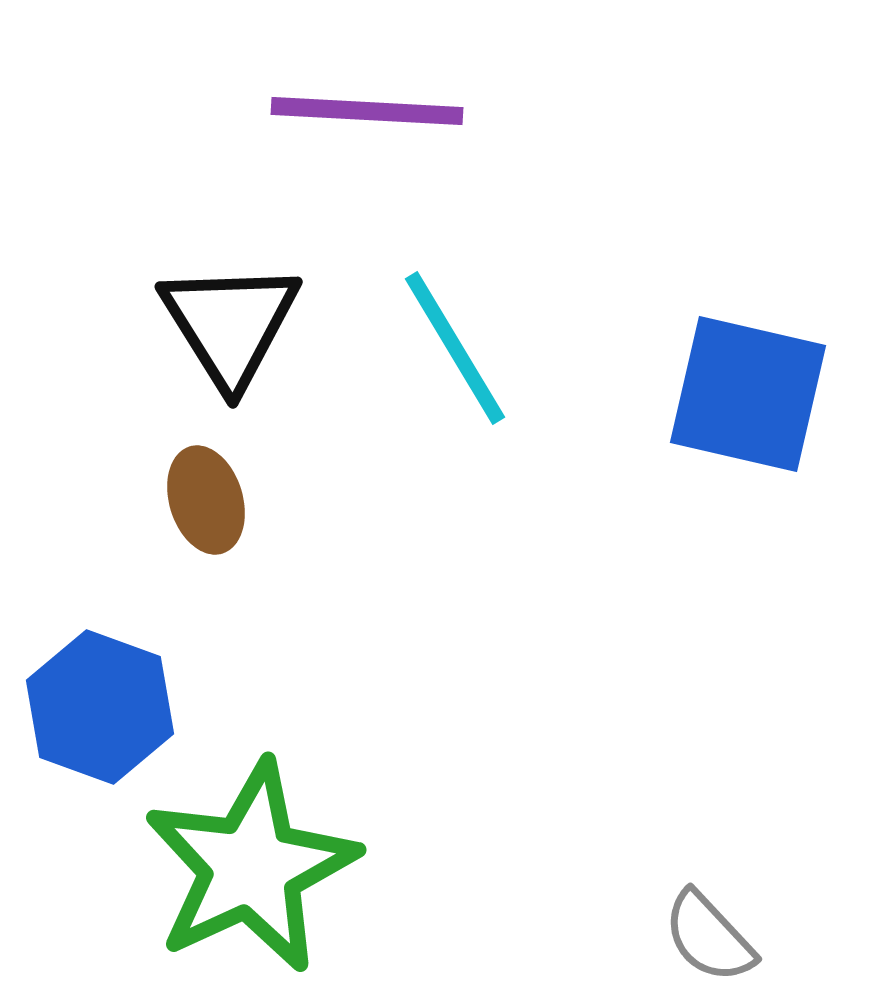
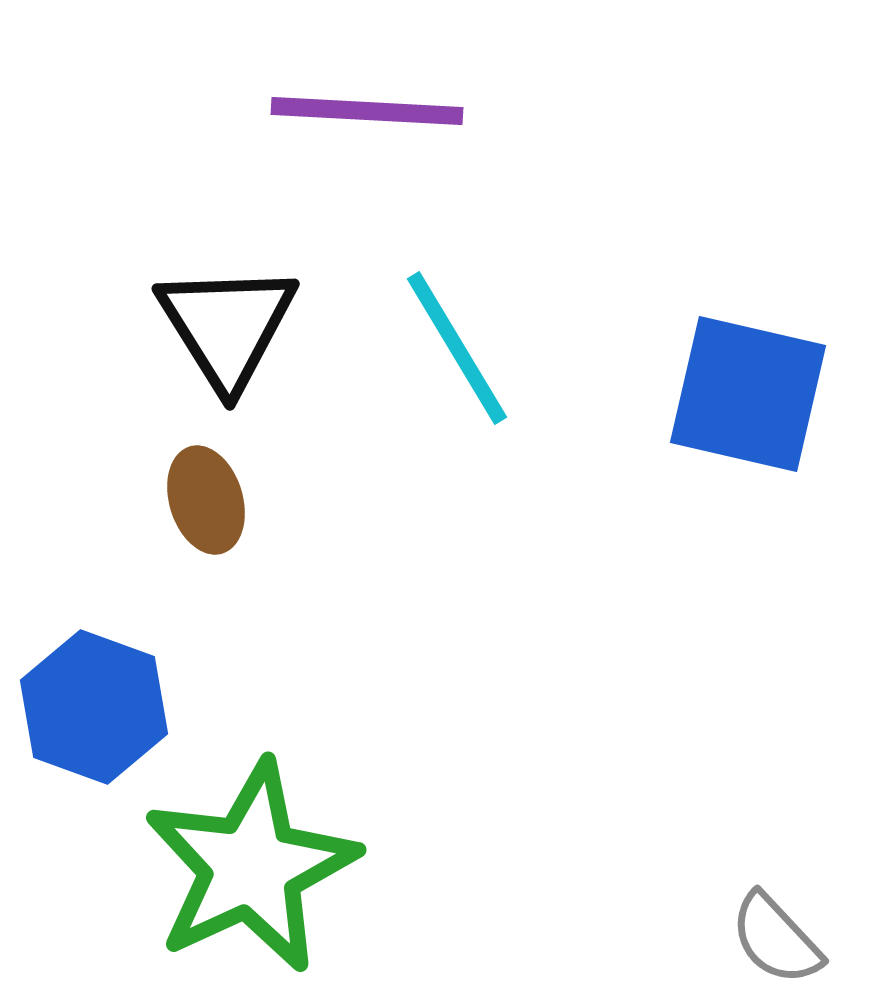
black triangle: moved 3 px left, 2 px down
cyan line: moved 2 px right
blue hexagon: moved 6 px left
gray semicircle: moved 67 px right, 2 px down
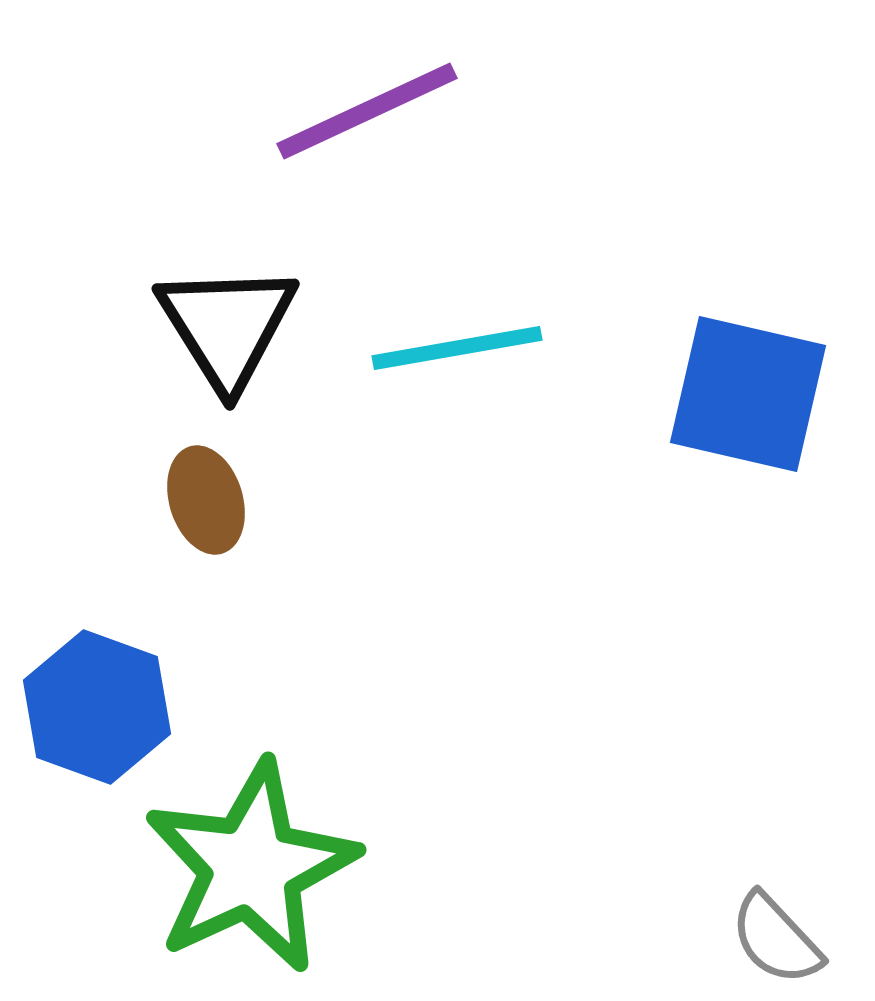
purple line: rotated 28 degrees counterclockwise
cyan line: rotated 69 degrees counterclockwise
blue hexagon: moved 3 px right
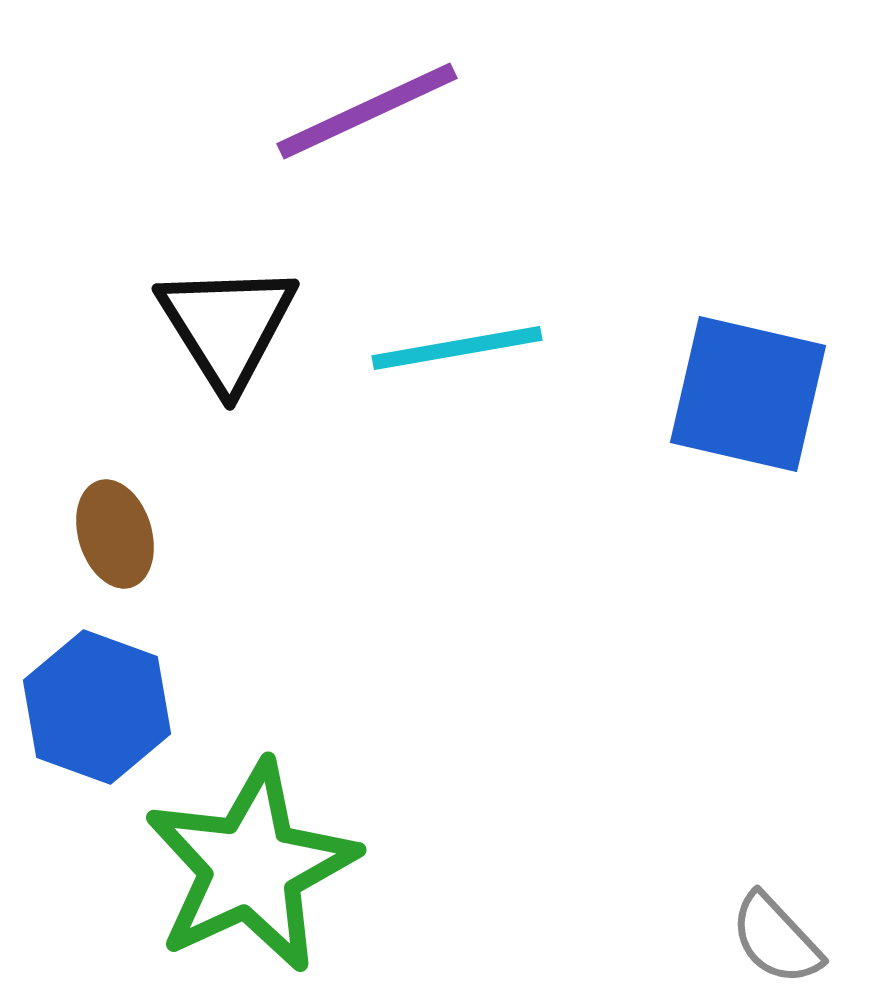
brown ellipse: moved 91 px left, 34 px down
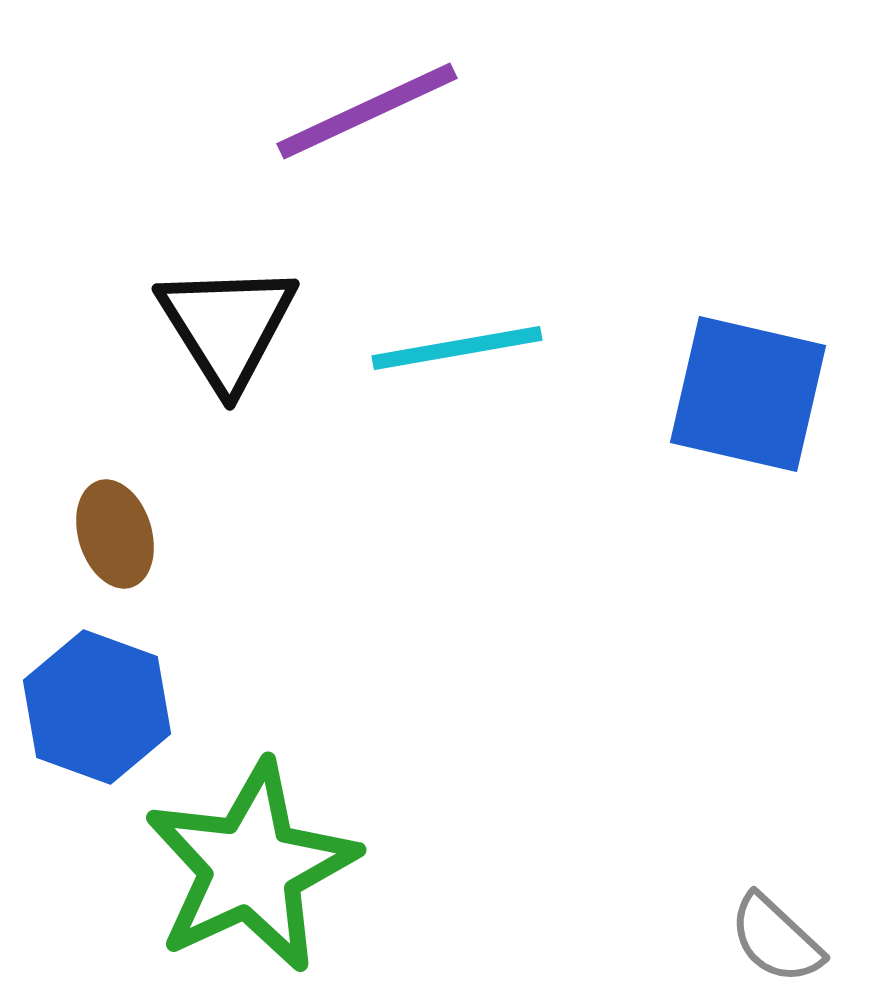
gray semicircle: rotated 4 degrees counterclockwise
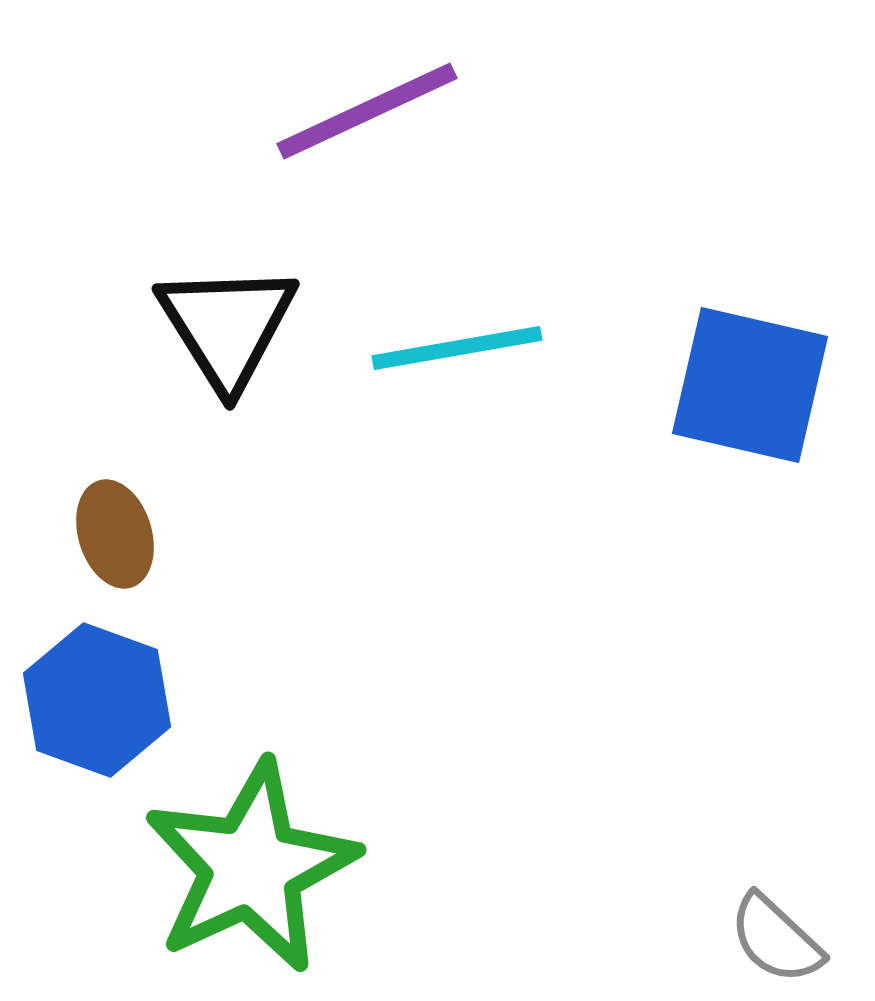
blue square: moved 2 px right, 9 px up
blue hexagon: moved 7 px up
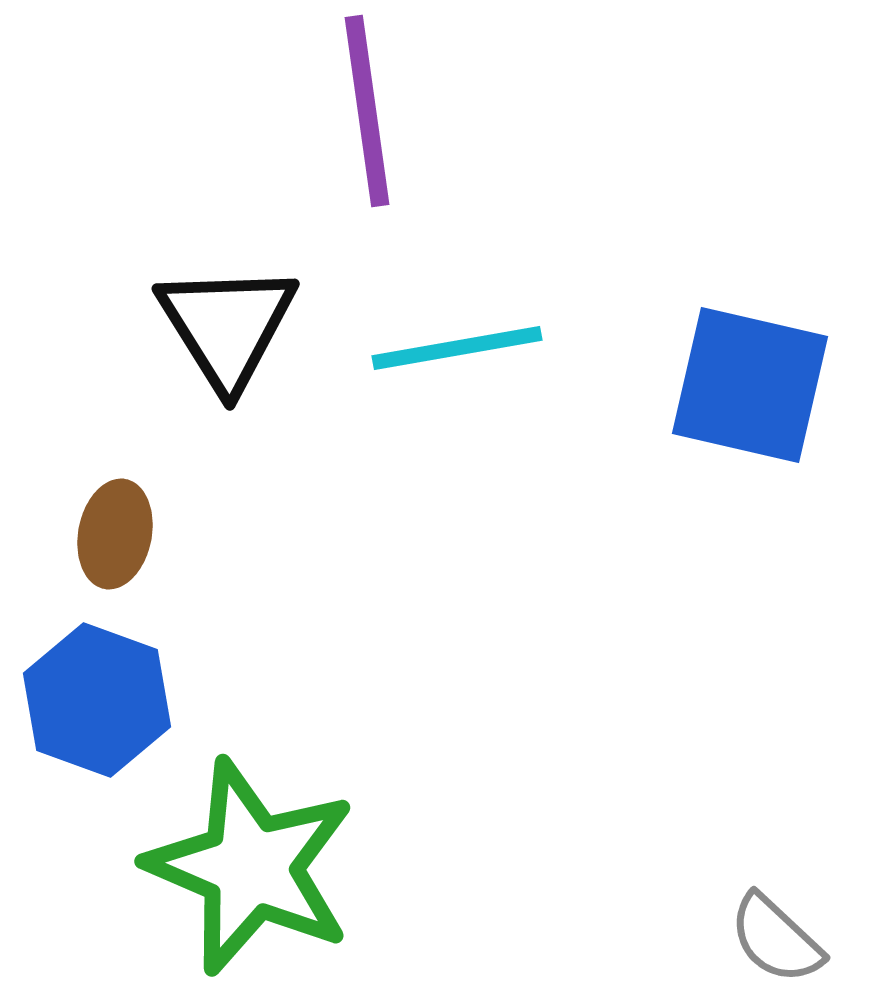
purple line: rotated 73 degrees counterclockwise
brown ellipse: rotated 28 degrees clockwise
green star: rotated 24 degrees counterclockwise
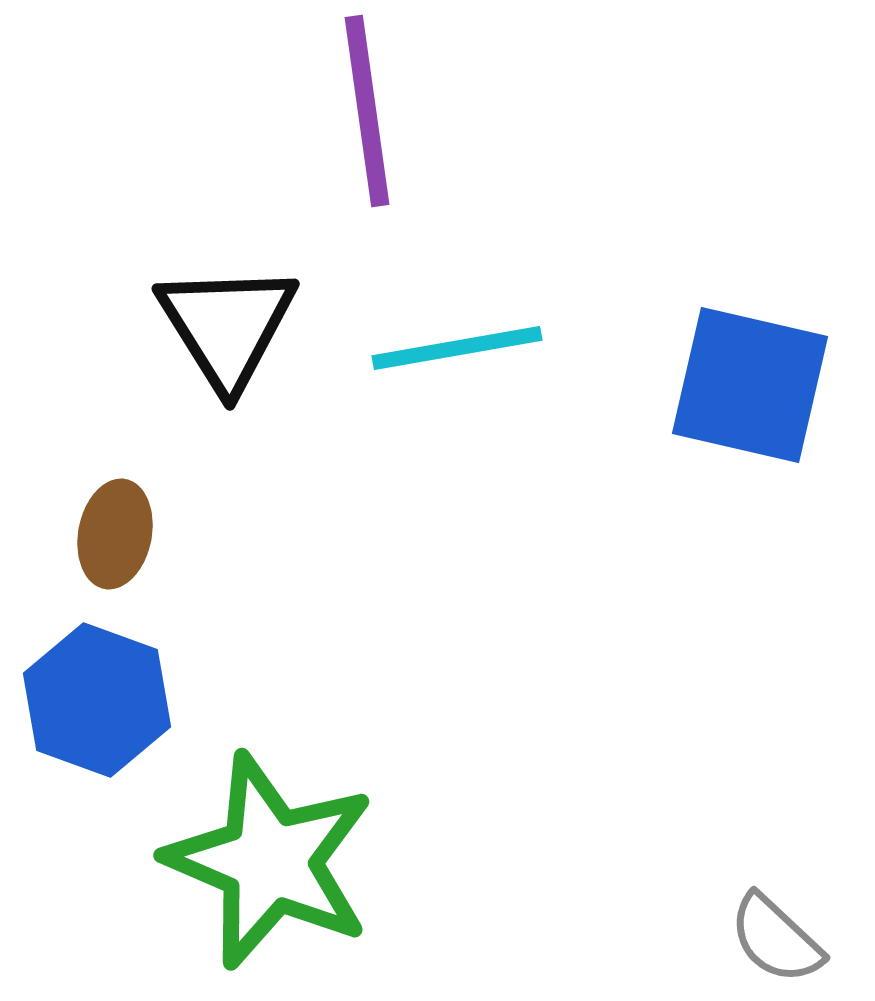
green star: moved 19 px right, 6 px up
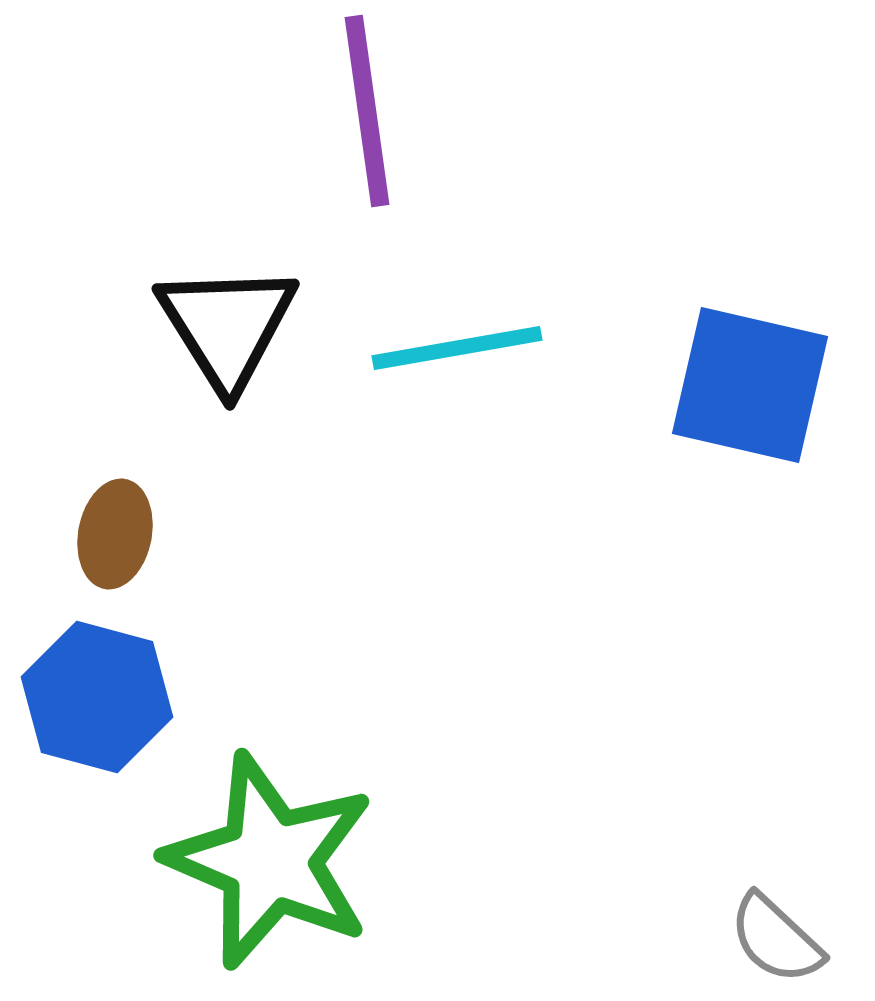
blue hexagon: moved 3 px up; rotated 5 degrees counterclockwise
